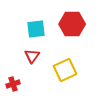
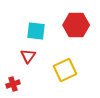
red hexagon: moved 4 px right, 1 px down
cyan square: moved 2 px down; rotated 12 degrees clockwise
red triangle: moved 4 px left
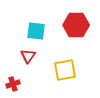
yellow square: rotated 15 degrees clockwise
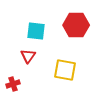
yellow square: rotated 20 degrees clockwise
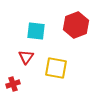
red hexagon: rotated 20 degrees counterclockwise
red triangle: moved 2 px left, 1 px down
yellow square: moved 9 px left, 2 px up
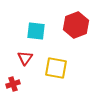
red triangle: moved 1 px left, 1 px down
